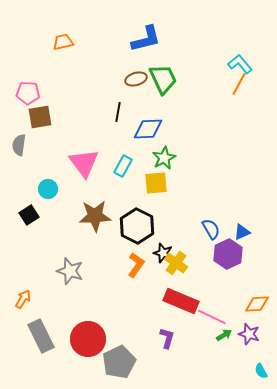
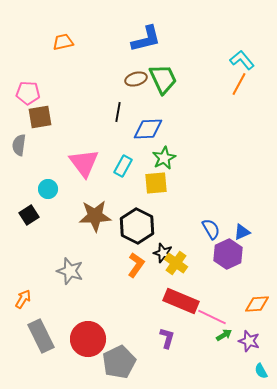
cyan L-shape: moved 2 px right, 4 px up
purple star: moved 7 px down
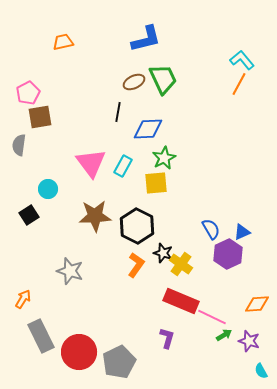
brown ellipse: moved 2 px left, 3 px down; rotated 10 degrees counterclockwise
pink pentagon: rotated 30 degrees counterclockwise
pink triangle: moved 7 px right
yellow cross: moved 5 px right, 1 px down
red circle: moved 9 px left, 13 px down
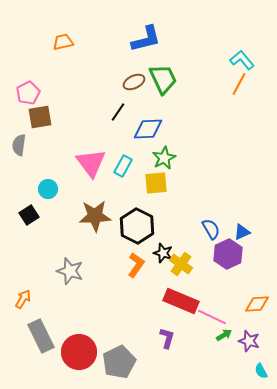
black line: rotated 24 degrees clockwise
